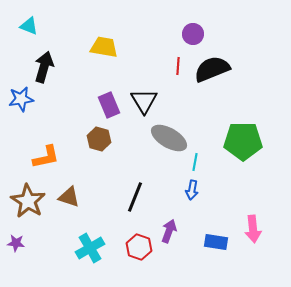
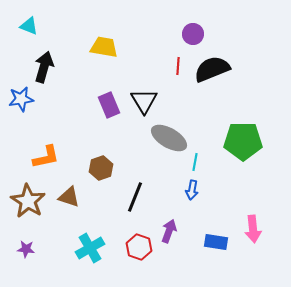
brown hexagon: moved 2 px right, 29 px down; rotated 25 degrees clockwise
purple star: moved 10 px right, 6 px down
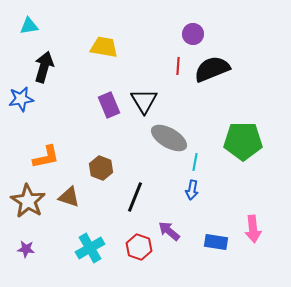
cyan triangle: rotated 30 degrees counterclockwise
brown hexagon: rotated 20 degrees counterclockwise
purple arrow: rotated 70 degrees counterclockwise
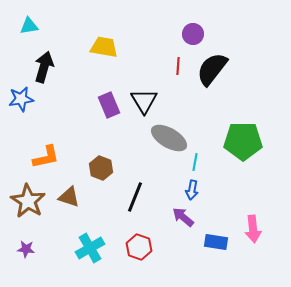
black semicircle: rotated 30 degrees counterclockwise
purple arrow: moved 14 px right, 14 px up
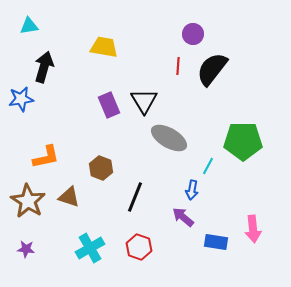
cyan line: moved 13 px right, 4 px down; rotated 18 degrees clockwise
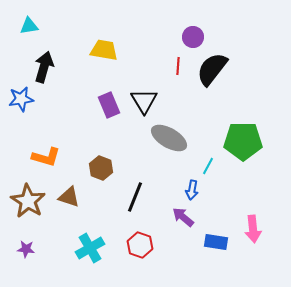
purple circle: moved 3 px down
yellow trapezoid: moved 3 px down
orange L-shape: rotated 28 degrees clockwise
red hexagon: moved 1 px right, 2 px up
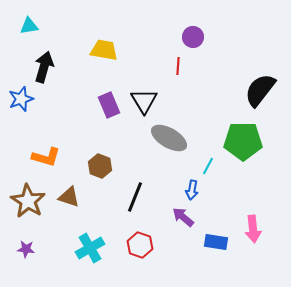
black semicircle: moved 48 px right, 21 px down
blue star: rotated 10 degrees counterclockwise
brown hexagon: moved 1 px left, 2 px up
